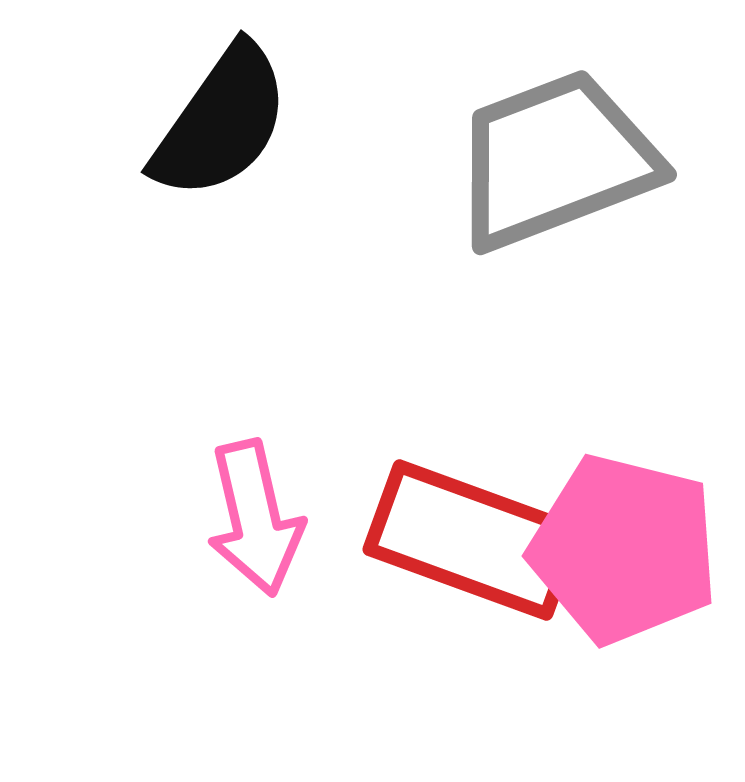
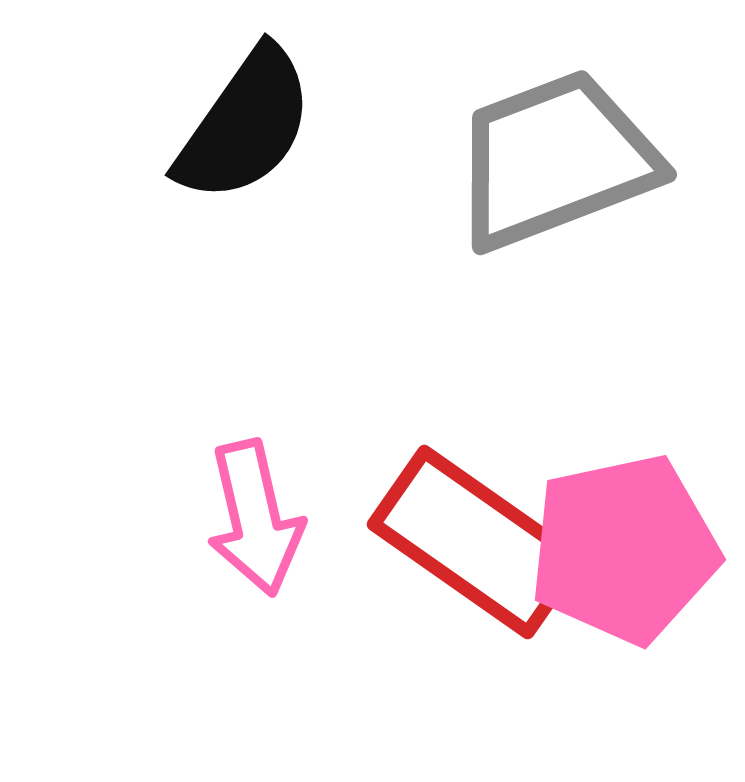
black semicircle: moved 24 px right, 3 px down
red rectangle: moved 3 px right, 2 px down; rotated 15 degrees clockwise
pink pentagon: rotated 26 degrees counterclockwise
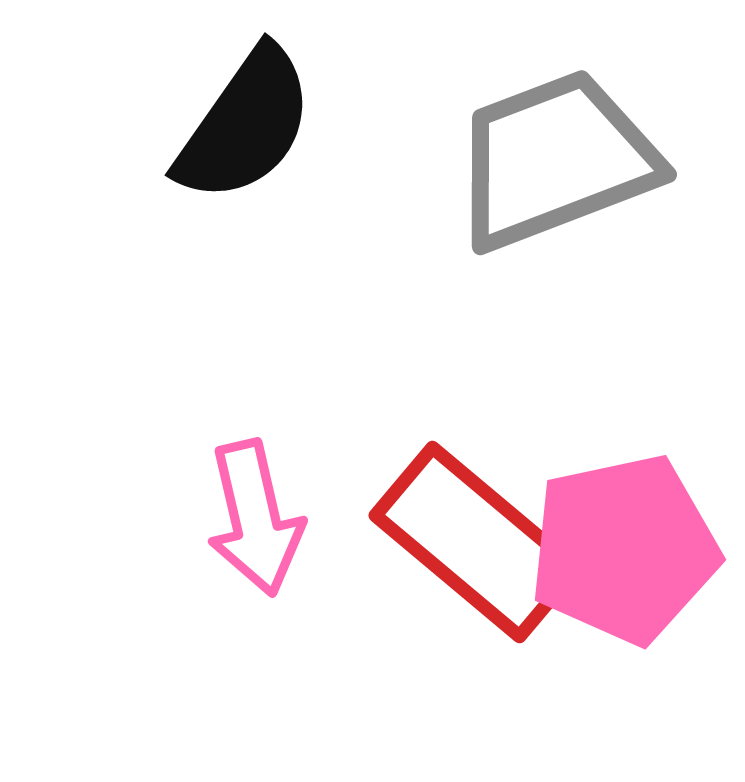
red rectangle: rotated 5 degrees clockwise
